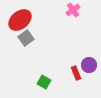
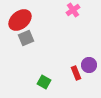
gray square: rotated 14 degrees clockwise
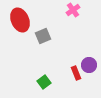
red ellipse: rotated 75 degrees counterclockwise
gray square: moved 17 px right, 2 px up
green square: rotated 24 degrees clockwise
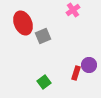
red ellipse: moved 3 px right, 3 px down
red rectangle: rotated 40 degrees clockwise
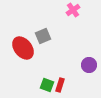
red ellipse: moved 25 px down; rotated 15 degrees counterclockwise
red rectangle: moved 16 px left, 12 px down
green square: moved 3 px right, 3 px down; rotated 32 degrees counterclockwise
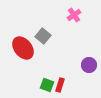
pink cross: moved 1 px right, 5 px down
gray square: rotated 28 degrees counterclockwise
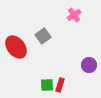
gray square: rotated 14 degrees clockwise
red ellipse: moved 7 px left, 1 px up
green square: rotated 24 degrees counterclockwise
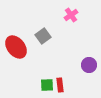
pink cross: moved 3 px left
red rectangle: rotated 24 degrees counterclockwise
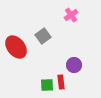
purple circle: moved 15 px left
red rectangle: moved 1 px right, 3 px up
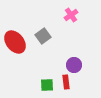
red ellipse: moved 1 px left, 5 px up
red rectangle: moved 5 px right
